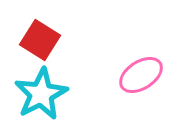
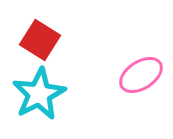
cyan star: moved 2 px left
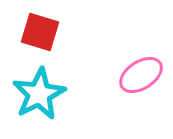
red square: moved 8 px up; rotated 15 degrees counterclockwise
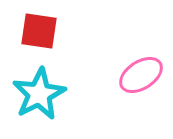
red square: moved 1 px left, 1 px up; rotated 9 degrees counterclockwise
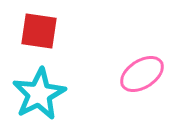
pink ellipse: moved 1 px right, 1 px up
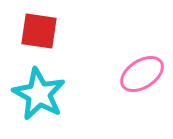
cyan star: rotated 16 degrees counterclockwise
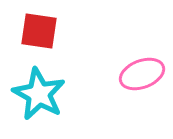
pink ellipse: rotated 12 degrees clockwise
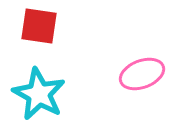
red square: moved 5 px up
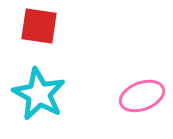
pink ellipse: moved 22 px down
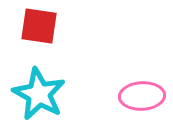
pink ellipse: rotated 18 degrees clockwise
